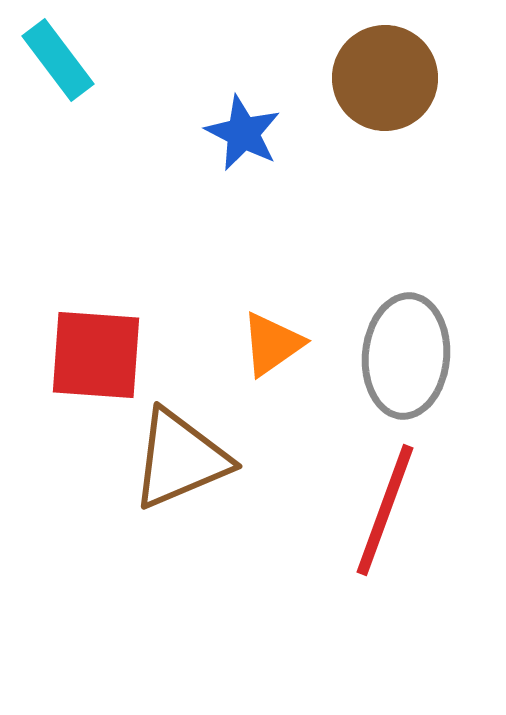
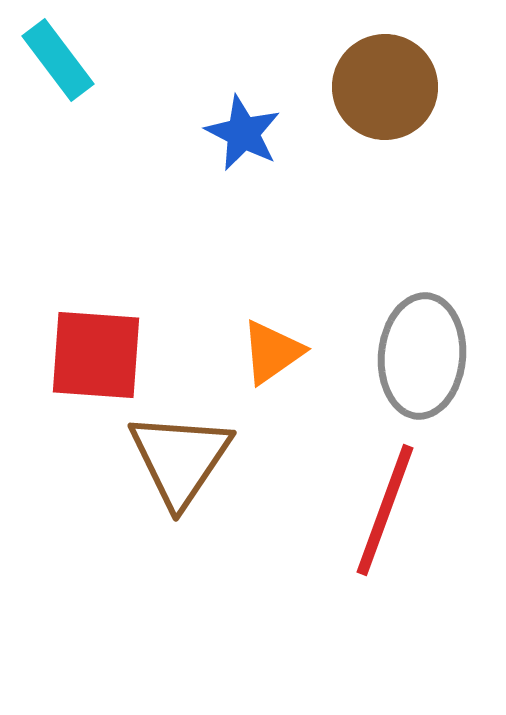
brown circle: moved 9 px down
orange triangle: moved 8 px down
gray ellipse: moved 16 px right
brown triangle: rotated 33 degrees counterclockwise
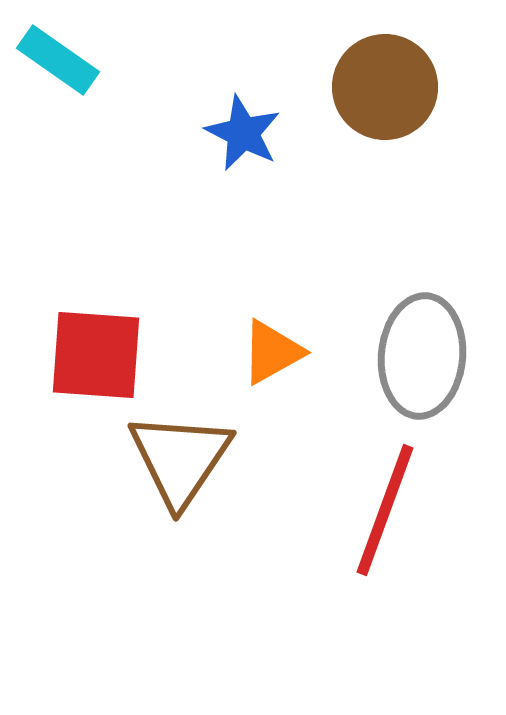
cyan rectangle: rotated 18 degrees counterclockwise
orange triangle: rotated 6 degrees clockwise
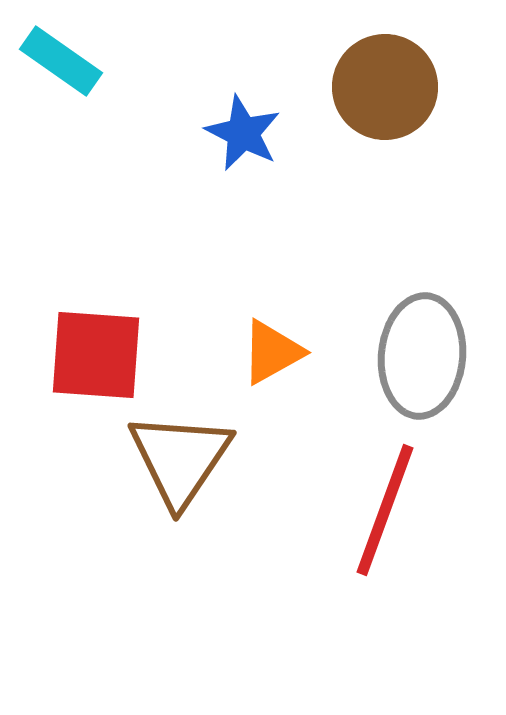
cyan rectangle: moved 3 px right, 1 px down
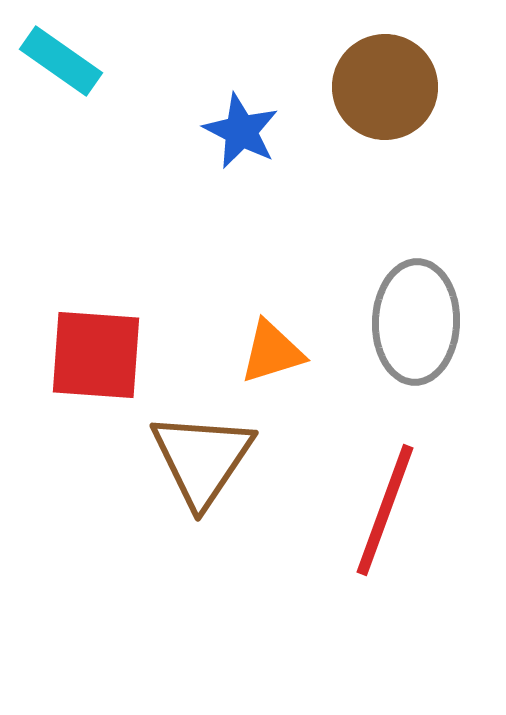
blue star: moved 2 px left, 2 px up
orange triangle: rotated 12 degrees clockwise
gray ellipse: moved 6 px left, 34 px up; rotated 3 degrees counterclockwise
brown triangle: moved 22 px right
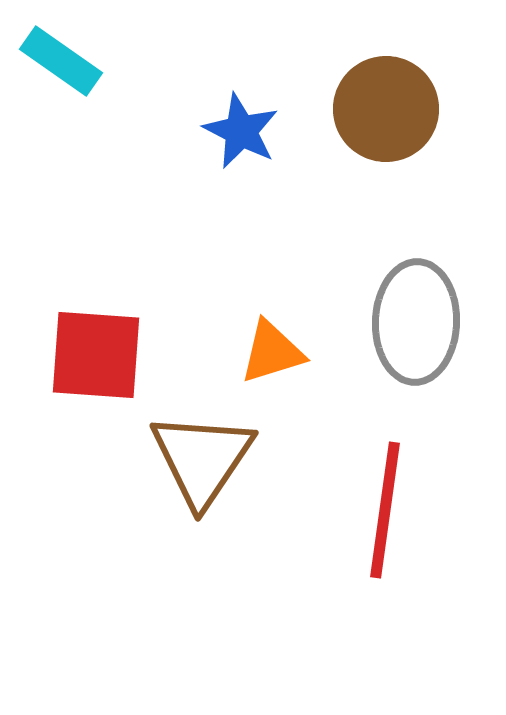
brown circle: moved 1 px right, 22 px down
red line: rotated 12 degrees counterclockwise
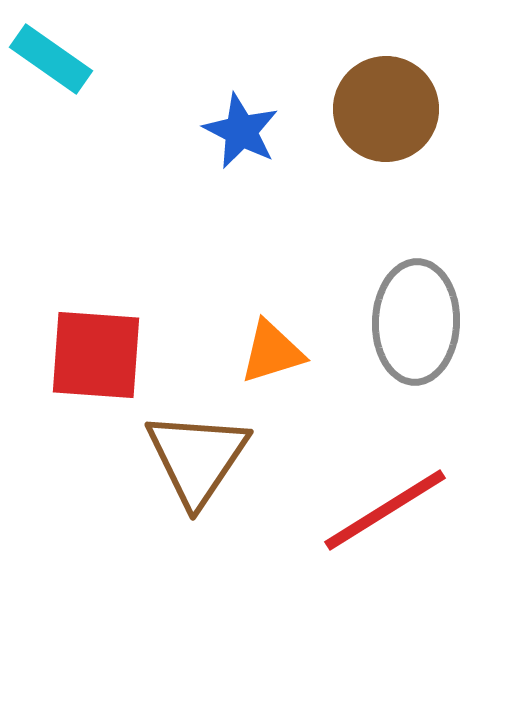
cyan rectangle: moved 10 px left, 2 px up
brown triangle: moved 5 px left, 1 px up
red line: rotated 50 degrees clockwise
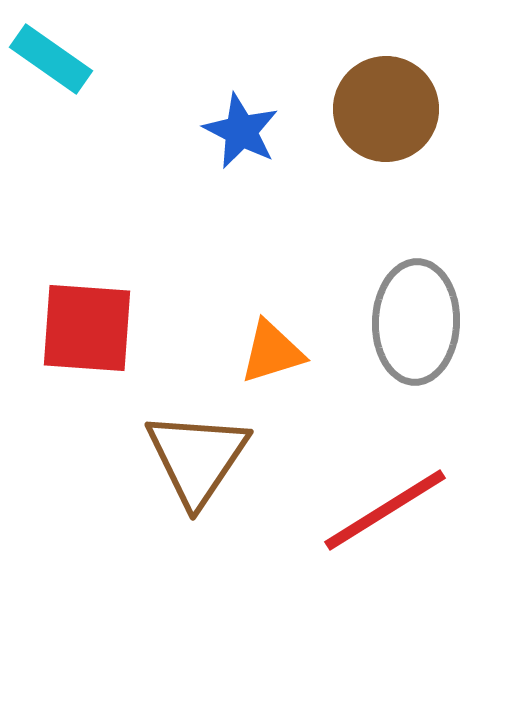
red square: moved 9 px left, 27 px up
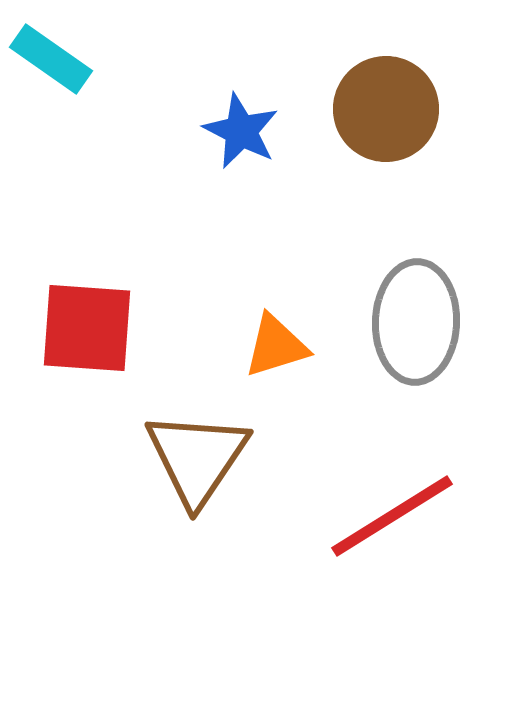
orange triangle: moved 4 px right, 6 px up
red line: moved 7 px right, 6 px down
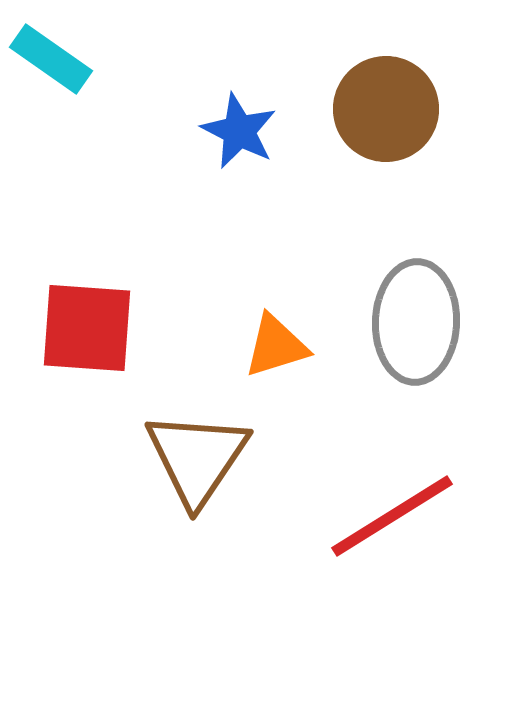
blue star: moved 2 px left
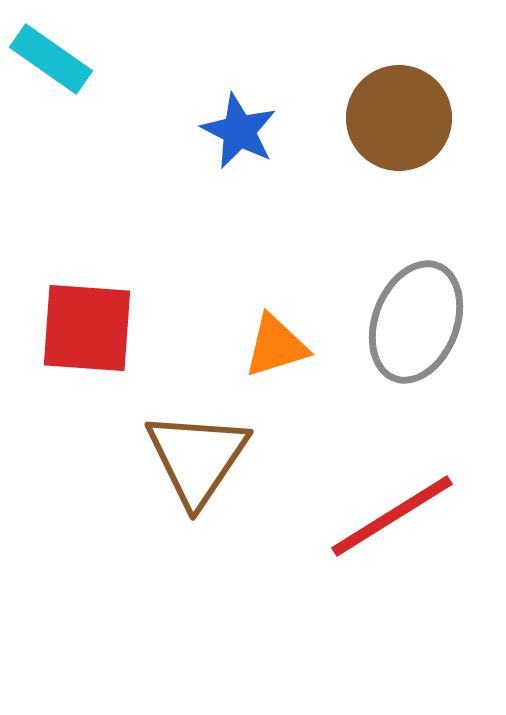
brown circle: moved 13 px right, 9 px down
gray ellipse: rotated 19 degrees clockwise
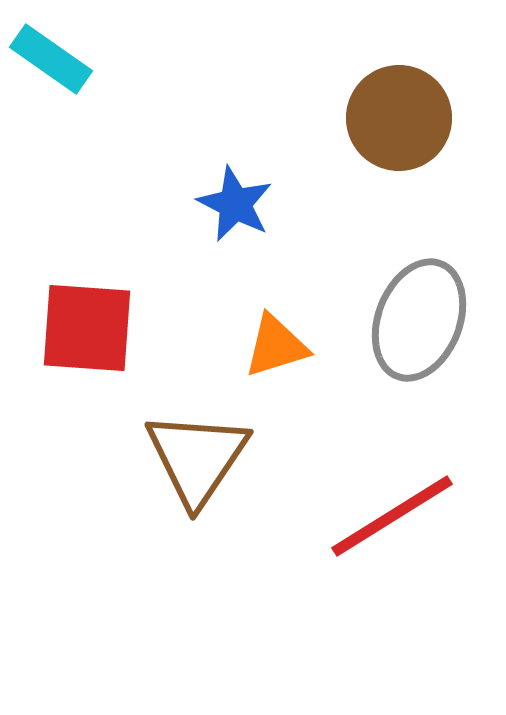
blue star: moved 4 px left, 73 px down
gray ellipse: moved 3 px right, 2 px up
